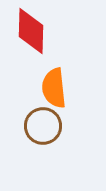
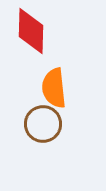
brown circle: moved 2 px up
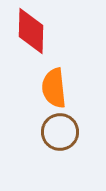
brown circle: moved 17 px right, 8 px down
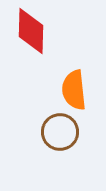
orange semicircle: moved 20 px right, 2 px down
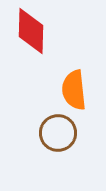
brown circle: moved 2 px left, 1 px down
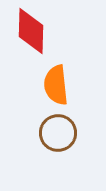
orange semicircle: moved 18 px left, 5 px up
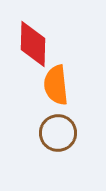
red diamond: moved 2 px right, 13 px down
